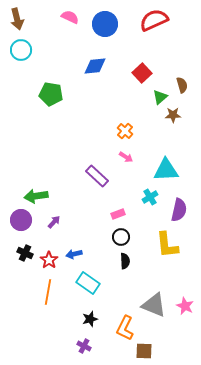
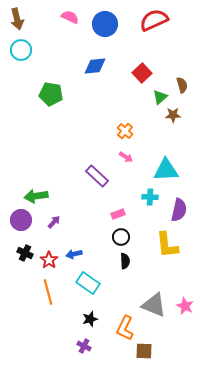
cyan cross: rotated 35 degrees clockwise
orange line: rotated 25 degrees counterclockwise
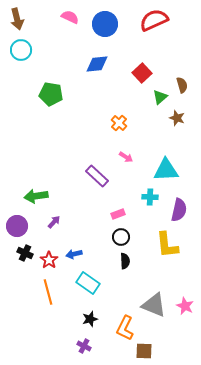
blue diamond: moved 2 px right, 2 px up
brown star: moved 4 px right, 3 px down; rotated 21 degrees clockwise
orange cross: moved 6 px left, 8 px up
purple circle: moved 4 px left, 6 px down
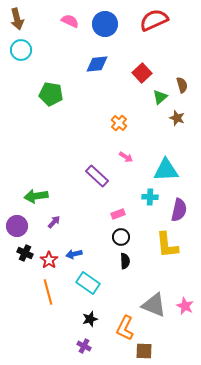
pink semicircle: moved 4 px down
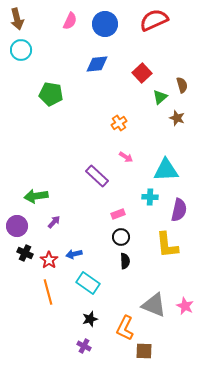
pink semicircle: rotated 90 degrees clockwise
orange cross: rotated 14 degrees clockwise
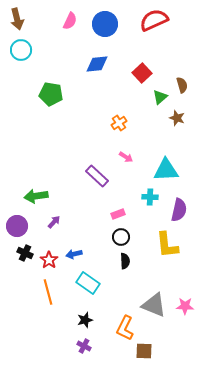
pink star: rotated 24 degrees counterclockwise
black star: moved 5 px left, 1 px down
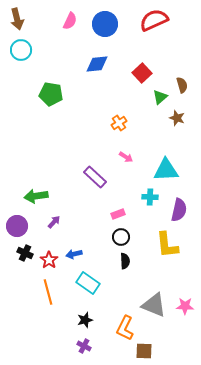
purple rectangle: moved 2 px left, 1 px down
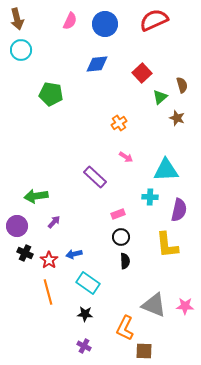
black star: moved 6 px up; rotated 21 degrees clockwise
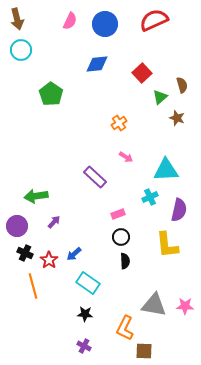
green pentagon: rotated 25 degrees clockwise
cyan cross: rotated 28 degrees counterclockwise
blue arrow: rotated 28 degrees counterclockwise
orange line: moved 15 px left, 6 px up
gray triangle: rotated 12 degrees counterclockwise
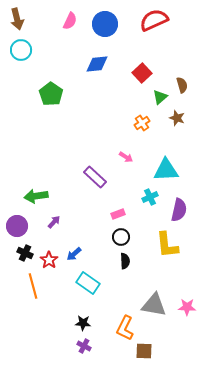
orange cross: moved 23 px right
pink star: moved 2 px right, 1 px down
black star: moved 2 px left, 9 px down
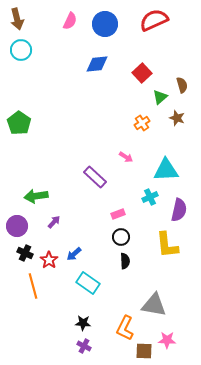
green pentagon: moved 32 px left, 29 px down
pink star: moved 20 px left, 33 px down
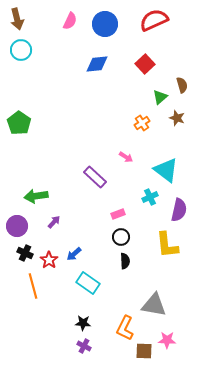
red square: moved 3 px right, 9 px up
cyan triangle: rotated 40 degrees clockwise
